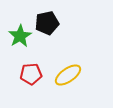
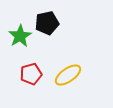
red pentagon: rotated 10 degrees counterclockwise
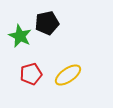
green star: rotated 15 degrees counterclockwise
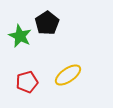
black pentagon: rotated 20 degrees counterclockwise
red pentagon: moved 4 px left, 8 px down
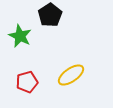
black pentagon: moved 3 px right, 8 px up
yellow ellipse: moved 3 px right
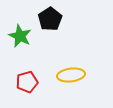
black pentagon: moved 4 px down
yellow ellipse: rotated 28 degrees clockwise
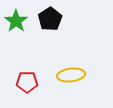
green star: moved 4 px left, 15 px up; rotated 10 degrees clockwise
red pentagon: rotated 15 degrees clockwise
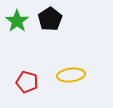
green star: moved 1 px right
red pentagon: rotated 15 degrees clockwise
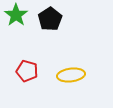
green star: moved 1 px left, 6 px up
red pentagon: moved 11 px up
